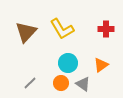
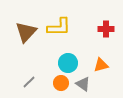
yellow L-shape: moved 3 px left, 2 px up; rotated 60 degrees counterclockwise
orange triangle: rotated 21 degrees clockwise
gray line: moved 1 px left, 1 px up
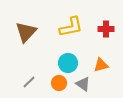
yellow L-shape: moved 12 px right; rotated 10 degrees counterclockwise
orange circle: moved 2 px left
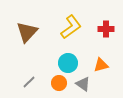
yellow L-shape: rotated 25 degrees counterclockwise
brown triangle: moved 1 px right
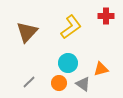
red cross: moved 13 px up
orange triangle: moved 4 px down
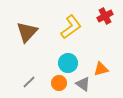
red cross: moved 1 px left; rotated 28 degrees counterclockwise
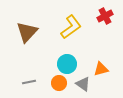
cyan circle: moved 1 px left, 1 px down
gray line: rotated 32 degrees clockwise
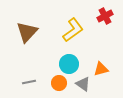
yellow L-shape: moved 2 px right, 3 px down
cyan circle: moved 2 px right
